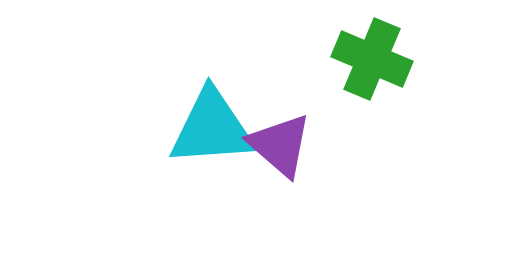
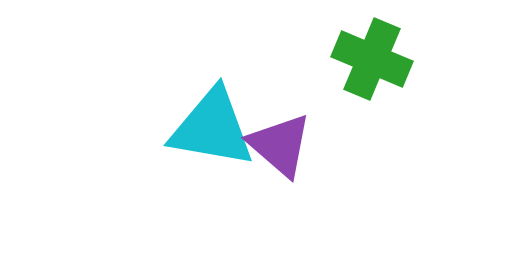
cyan triangle: rotated 14 degrees clockwise
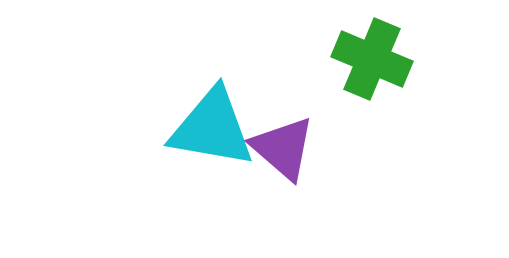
purple triangle: moved 3 px right, 3 px down
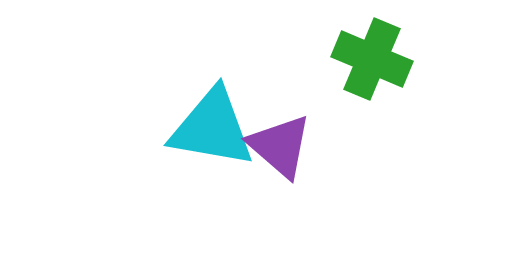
purple triangle: moved 3 px left, 2 px up
